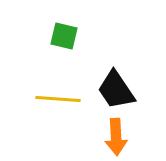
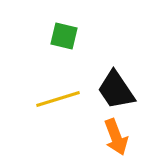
yellow line: rotated 21 degrees counterclockwise
orange arrow: rotated 18 degrees counterclockwise
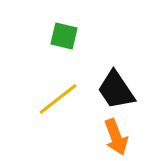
yellow line: rotated 21 degrees counterclockwise
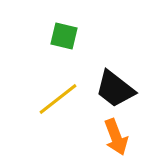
black trapezoid: moved 1 px left, 1 px up; rotated 18 degrees counterclockwise
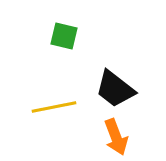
yellow line: moved 4 px left, 8 px down; rotated 27 degrees clockwise
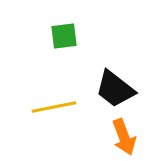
green square: rotated 20 degrees counterclockwise
orange arrow: moved 8 px right
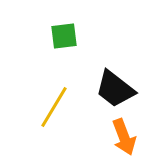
yellow line: rotated 48 degrees counterclockwise
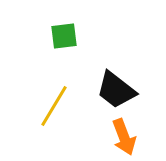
black trapezoid: moved 1 px right, 1 px down
yellow line: moved 1 px up
